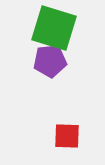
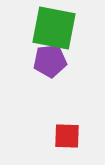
green square: rotated 6 degrees counterclockwise
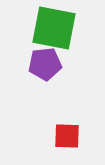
purple pentagon: moved 5 px left, 3 px down
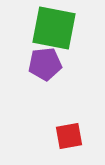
red square: moved 2 px right; rotated 12 degrees counterclockwise
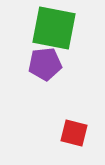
red square: moved 5 px right, 3 px up; rotated 24 degrees clockwise
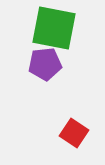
red square: rotated 20 degrees clockwise
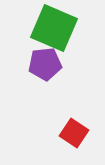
green square: rotated 12 degrees clockwise
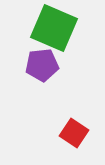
purple pentagon: moved 3 px left, 1 px down
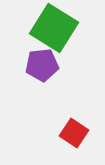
green square: rotated 9 degrees clockwise
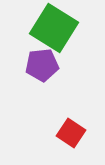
red square: moved 3 px left
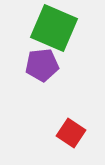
green square: rotated 9 degrees counterclockwise
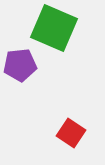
purple pentagon: moved 22 px left
